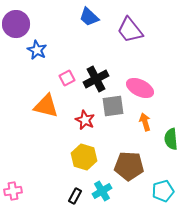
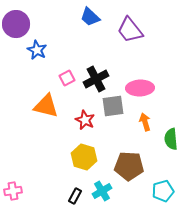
blue trapezoid: moved 1 px right
pink ellipse: rotated 28 degrees counterclockwise
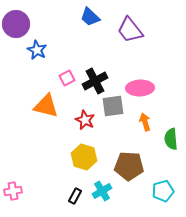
black cross: moved 1 px left, 2 px down
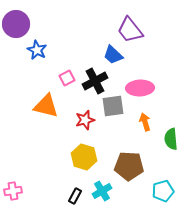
blue trapezoid: moved 23 px right, 38 px down
red star: rotated 30 degrees clockwise
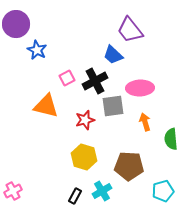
pink cross: rotated 18 degrees counterclockwise
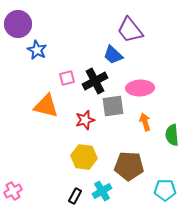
purple circle: moved 2 px right
pink square: rotated 14 degrees clockwise
green semicircle: moved 1 px right, 4 px up
yellow hexagon: rotated 10 degrees counterclockwise
cyan pentagon: moved 2 px right, 1 px up; rotated 15 degrees clockwise
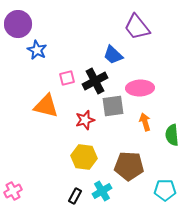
purple trapezoid: moved 7 px right, 3 px up
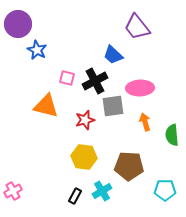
pink square: rotated 28 degrees clockwise
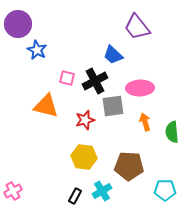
green semicircle: moved 3 px up
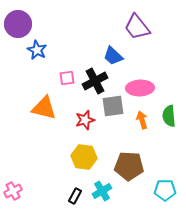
blue trapezoid: moved 1 px down
pink square: rotated 21 degrees counterclockwise
orange triangle: moved 2 px left, 2 px down
orange arrow: moved 3 px left, 2 px up
green semicircle: moved 3 px left, 16 px up
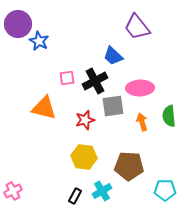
blue star: moved 2 px right, 9 px up
orange arrow: moved 2 px down
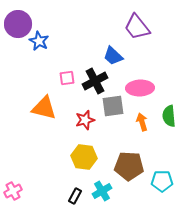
cyan pentagon: moved 3 px left, 9 px up
